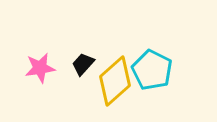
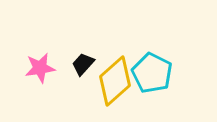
cyan pentagon: moved 3 px down
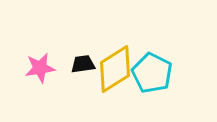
black trapezoid: rotated 40 degrees clockwise
yellow diamond: moved 12 px up; rotated 9 degrees clockwise
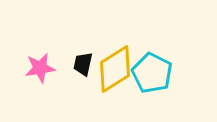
black trapezoid: rotated 70 degrees counterclockwise
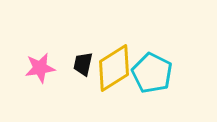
yellow diamond: moved 1 px left, 1 px up
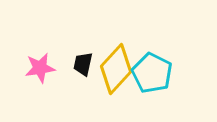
yellow diamond: moved 2 px right, 1 px down; rotated 15 degrees counterclockwise
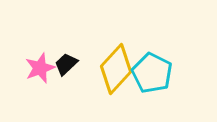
black trapezoid: moved 17 px left; rotated 35 degrees clockwise
pink star: rotated 12 degrees counterclockwise
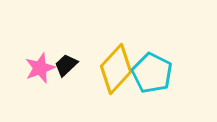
black trapezoid: moved 1 px down
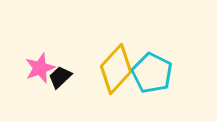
black trapezoid: moved 6 px left, 12 px down
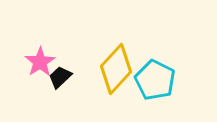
pink star: moved 6 px up; rotated 12 degrees counterclockwise
cyan pentagon: moved 3 px right, 7 px down
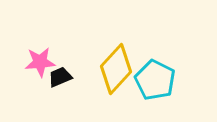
pink star: rotated 28 degrees clockwise
black trapezoid: rotated 20 degrees clockwise
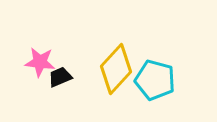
pink star: rotated 12 degrees clockwise
cyan pentagon: rotated 12 degrees counterclockwise
